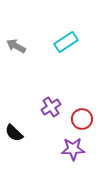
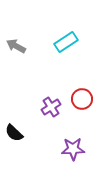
red circle: moved 20 px up
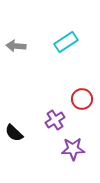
gray arrow: rotated 24 degrees counterclockwise
purple cross: moved 4 px right, 13 px down
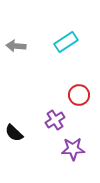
red circle: moved 3 px left, 4 px up
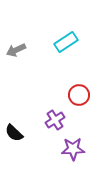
gray arrow: moved 4 px down; rotated 30 degrees counterclockwise
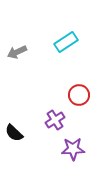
gray arrow: moved 1 px right, 2 px down
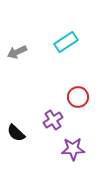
red circle: moved 1 px left, 2 px down
purple cross: moved 2 px left
black semicircle: moved 2 px right
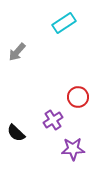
cyan rectangle: moved 2 px left, 19 px up
gray arrow: rotated 24 degrees counterclockwise
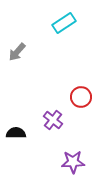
red circle: moved 3 px right
purple cross: rotated 18 degrees counterclockwise
black semicircle: rotated 138 degrees clockwise
purple star: moved 13 px down
